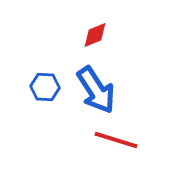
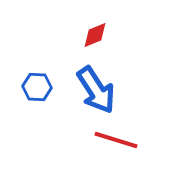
blue hexagon: moved 8 px left
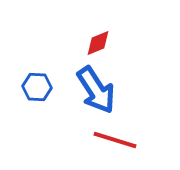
red diamond: moved 3 px right, 8 px down
red line: moved 1 px left
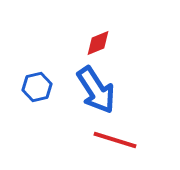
blue hexagon: rotated 16 degrees counterclockwise
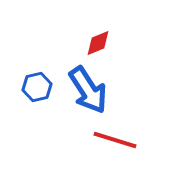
blue arrow: moved 8 px left
